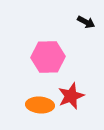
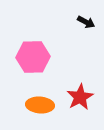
pink hexagon: moved 15 px left
red star: moved 9 px right, 1 px down; rotated 8 degrees counterclockwise
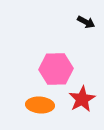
pink hexagon: moved 23 px right, 12 px down
red star: moved 2 px right, 2 px down
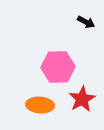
pink hexagon: moved 2 px right, 2 px up
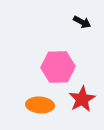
black arrow: moved 4 px left
